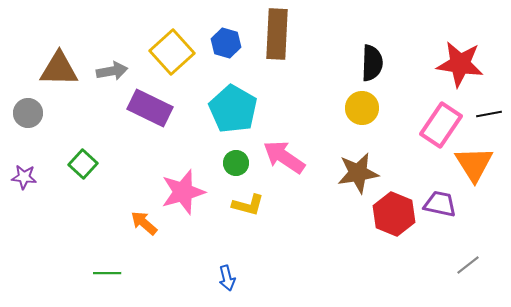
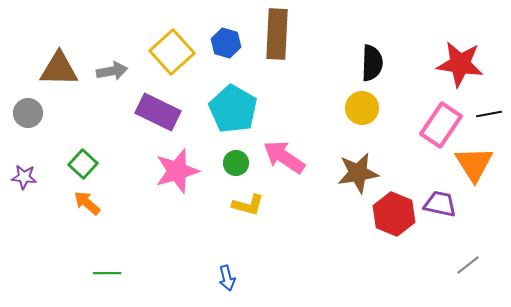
purple rectangle: moved 8 px right, 4 px down
pink star: moved 6 px left, 21 px up
orange arrow: moved 57 px left, 20 px up
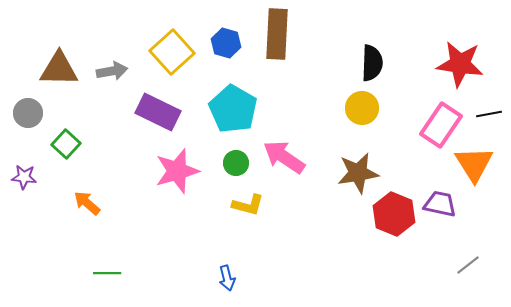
green square: moved 17 px left, 20 px up
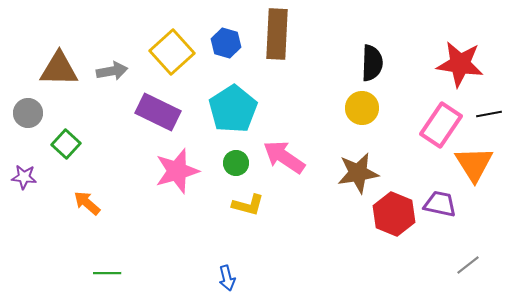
cyan pentagon: rotated 9 degrees clockwise
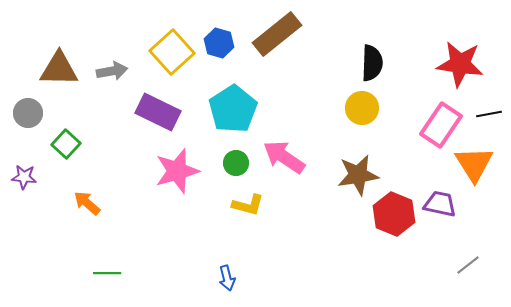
brown rectangle: rotated 48 degrees clockwise
blue hexagon: moved 7 px left
brown star: moved 2 px down
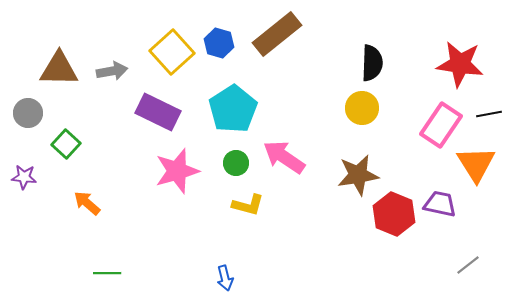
orange triangle: moved 2 px right
blue arrow: moved 2 px left
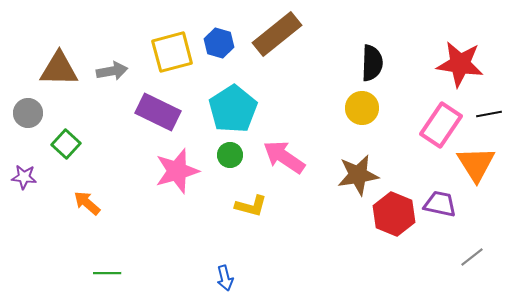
yellow square: rotated 27 degrees clockwise
green circle: moved 6 px left, 8 px up
yellow L-shape: moved 3 px right, 1 px down
gray line: moved 4 px right, 8 px up
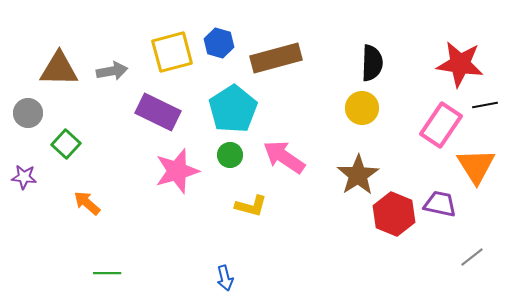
brown rectangle: moved 1 px left, 24 px down; rotated 24 degrees clockwise
black line: moved 4 px left, 9 px up
orange triangle: moved 2 px down
brown star: rotated 24 degrees counterclockwise
